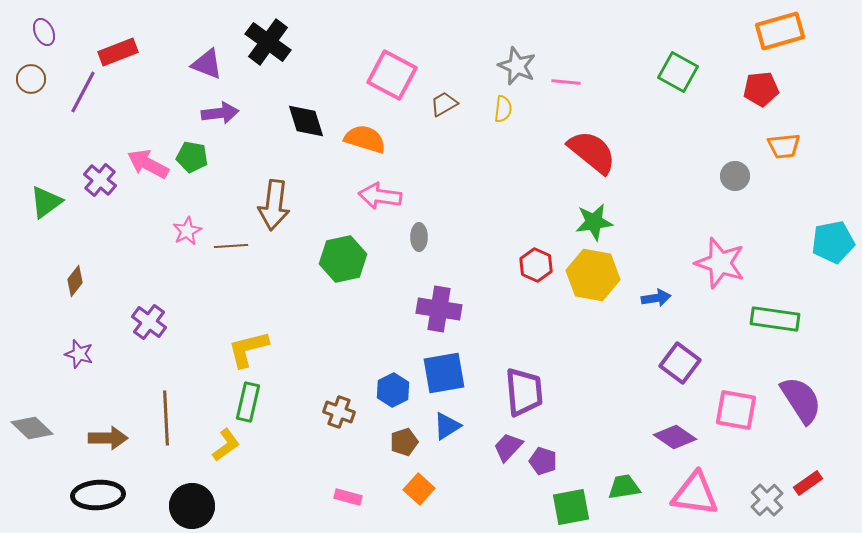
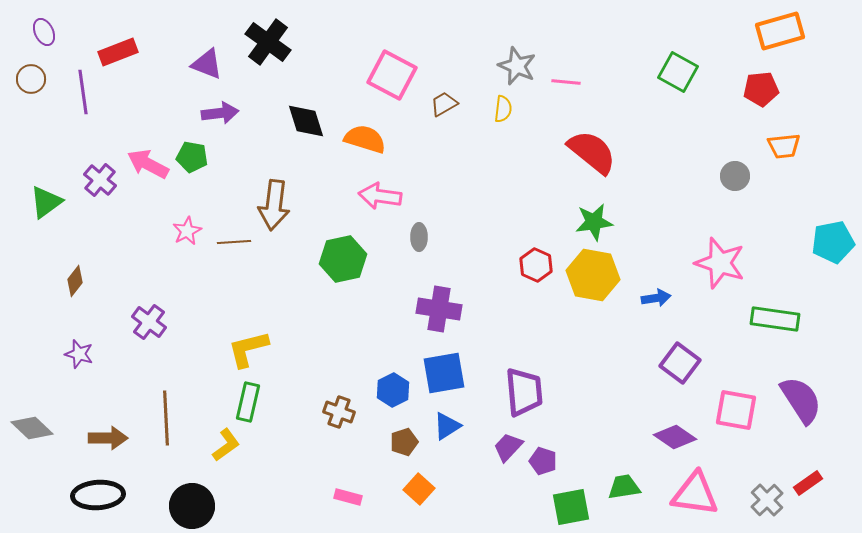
purple line at (83, 92): rotated 36 degrees counterclockwise
brown line at (231, 246): moved 3 px right, 4 px up
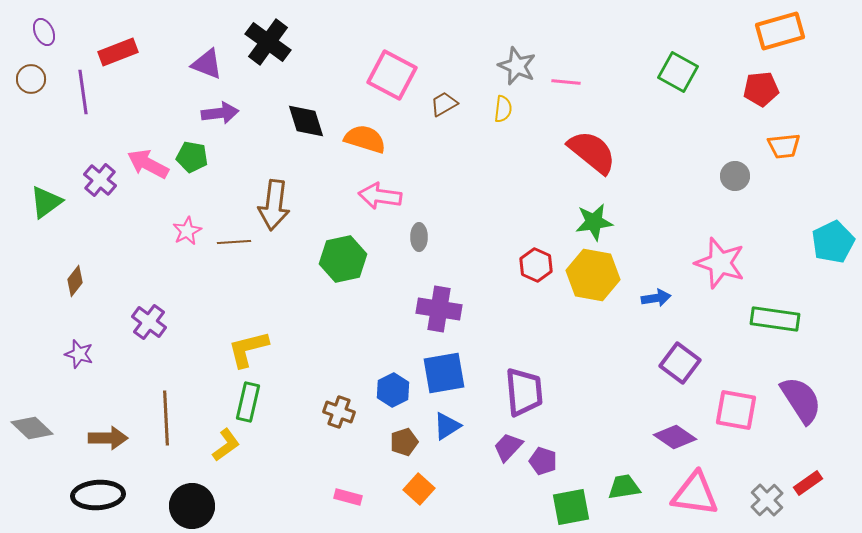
cyan pentagon at (833, 242): rotated 15 degrees counterclockwise
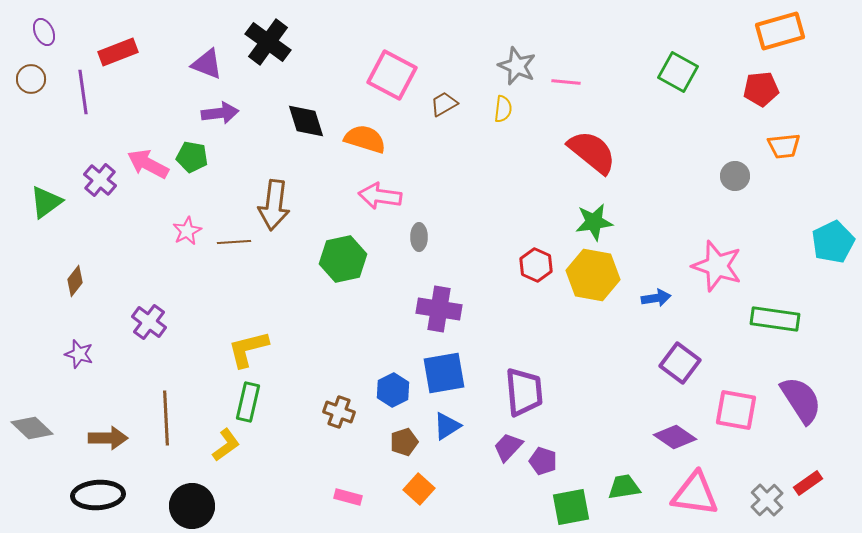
pink star at (720, 263): moved 3 px left, 3 px down
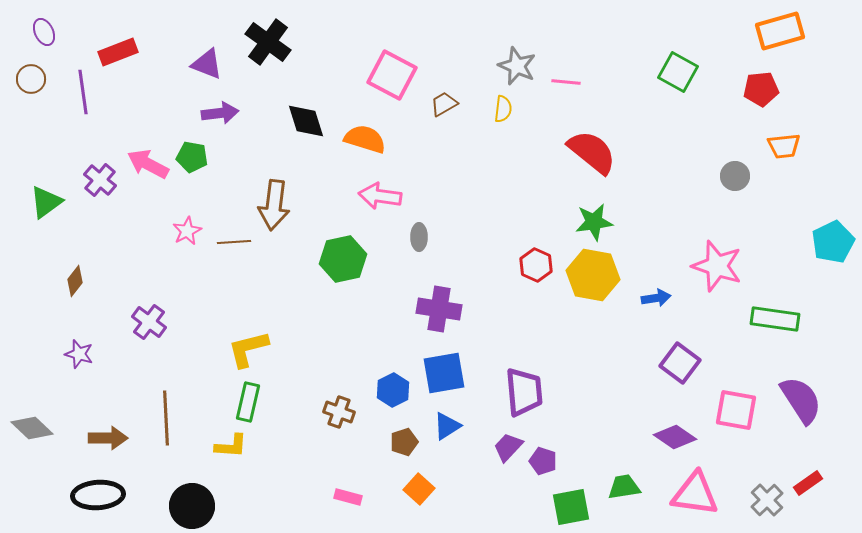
yellow L-shape at (226, 445): moved 5 px right, 1 px down; rotated 40 degrees clockwise
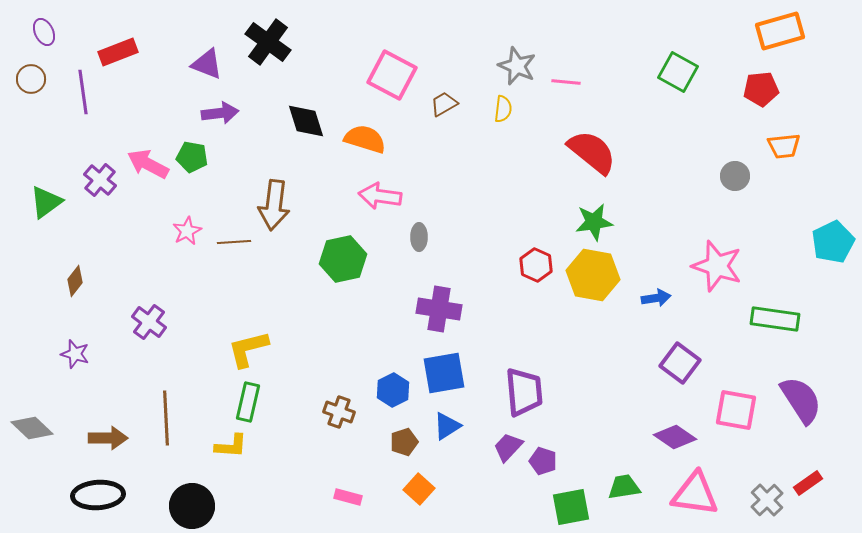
purple star at (79, 354): moved 4 px left
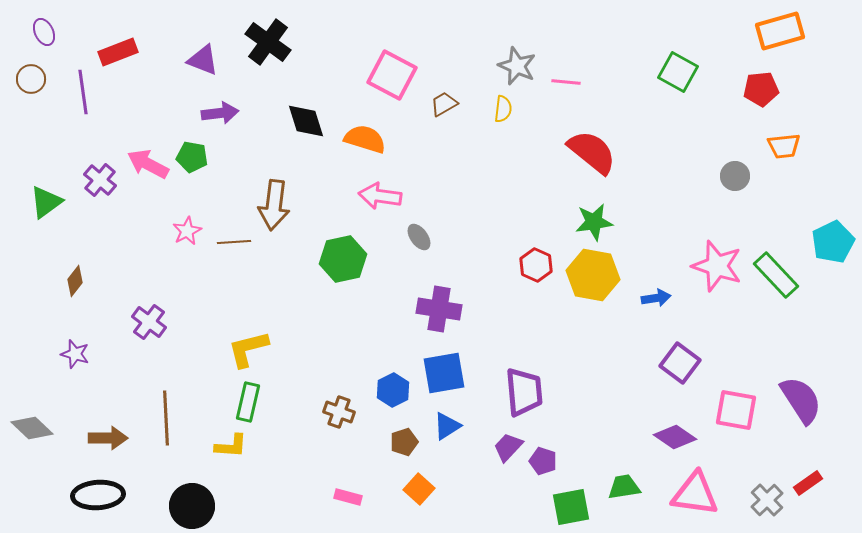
purple triangle at (207, 64): moved 4 px left, 4 px up
gray ellipse at (419, 237): rotated 36 degrees counterclockwise
green rectangle at (775, 319): moved 1 px right, 44 px up; rotated 39 degrees clockwise
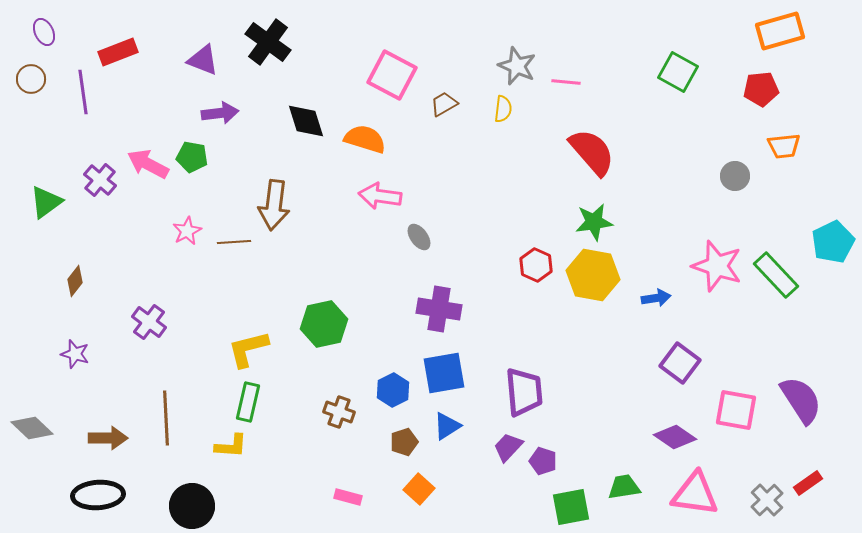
red semicircle at (592, 152): rotated 10 degrees clockwise
green hexagon at (343, 259): moved 19 px left, 65 px down
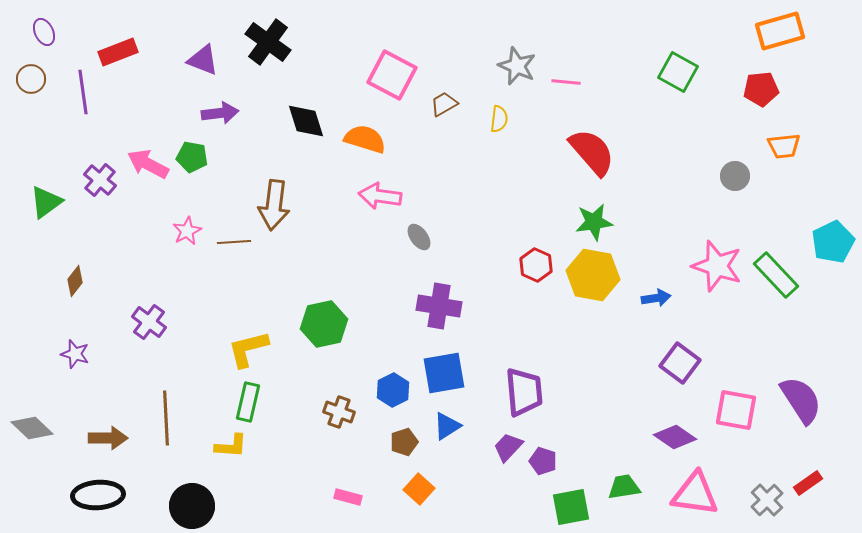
yellow semicircle at (503, 109): moved 4 px left, 10 px down
purple cross at (439, 309): moved 3 px up
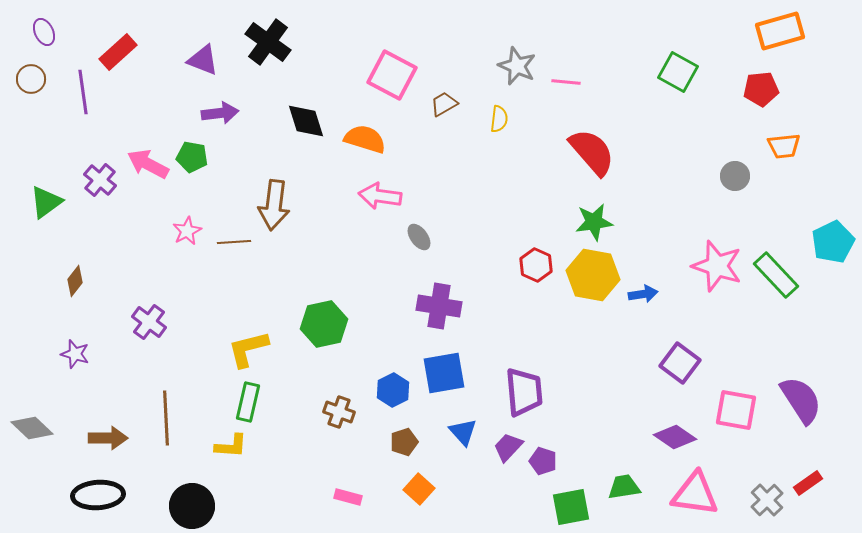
red rectangle at (118, 52): rotated 21 degrees counterclockwise
blue arrow at (656, 298): moved 13 px left, 4 px up
blue triangle at (447, 426): moved 16 px right, 6 px down; rotated 40 degrees counterclockwise
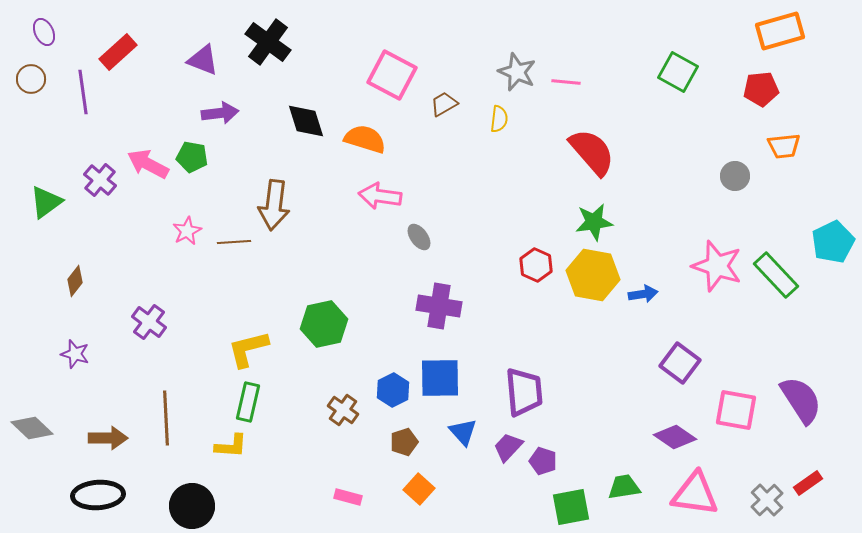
gray star at (517, 66): moved 6 px down
blue square at (444, 373): moved 4 px left, 5 px down; rotated 9 degrees clockwise
brown cross at (339, 412): moved 4 px right, 2 px up; rotated 16 degrees clockwise
